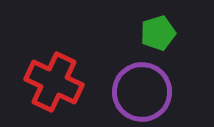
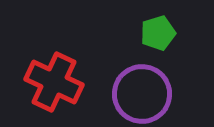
purple circle: moved 2 px down
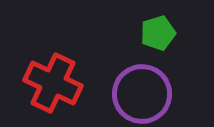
red cross: moved 1 px left, 1 px down
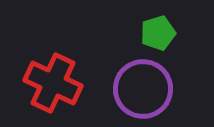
purple circle: moved 1 px right, 5 px up
